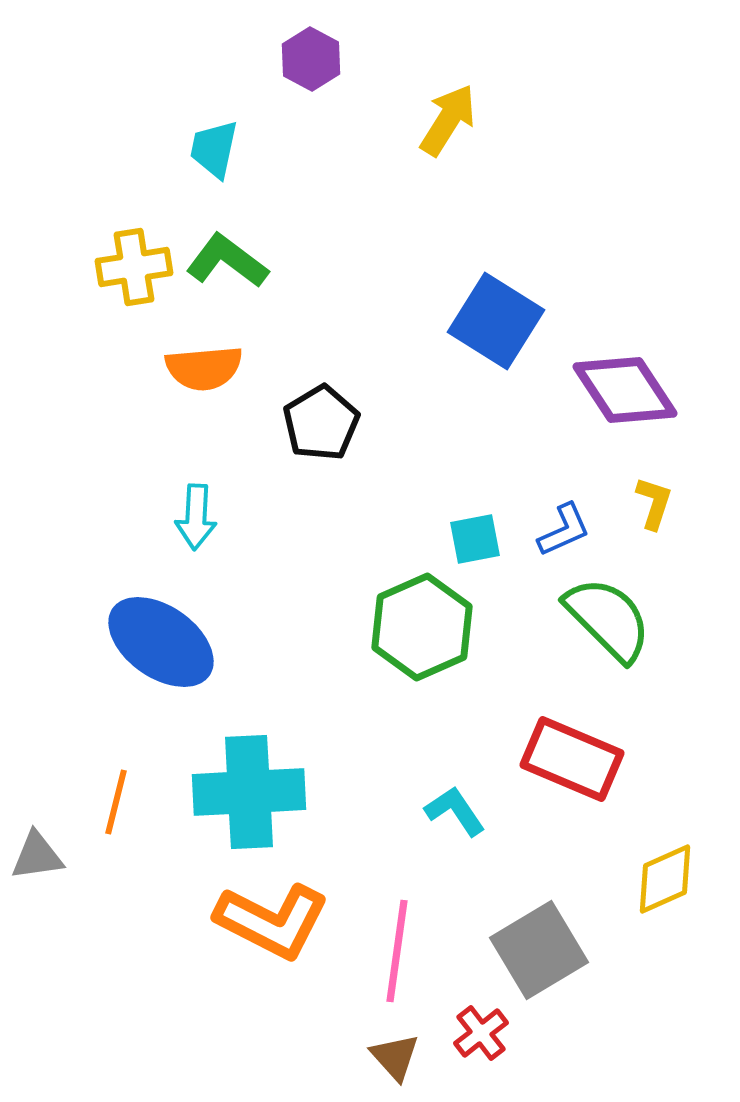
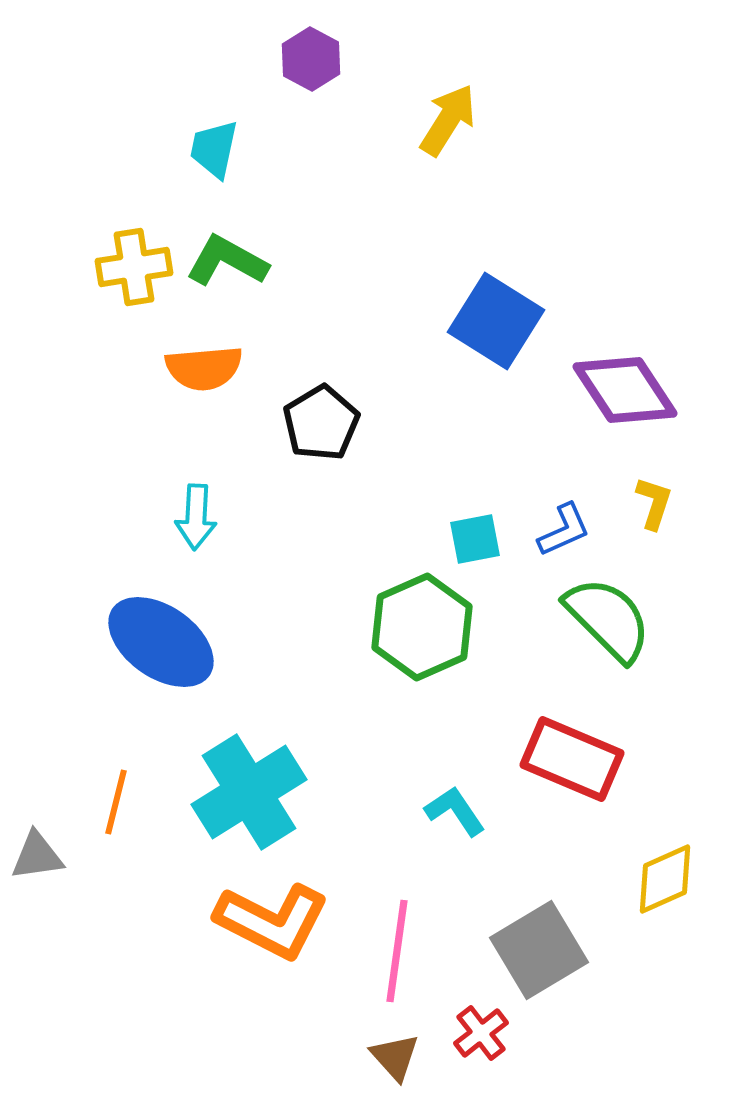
green L-shape: rotated 8 degrees counterclockwise
cyan cross: rotated 29 degrees counterclockwise
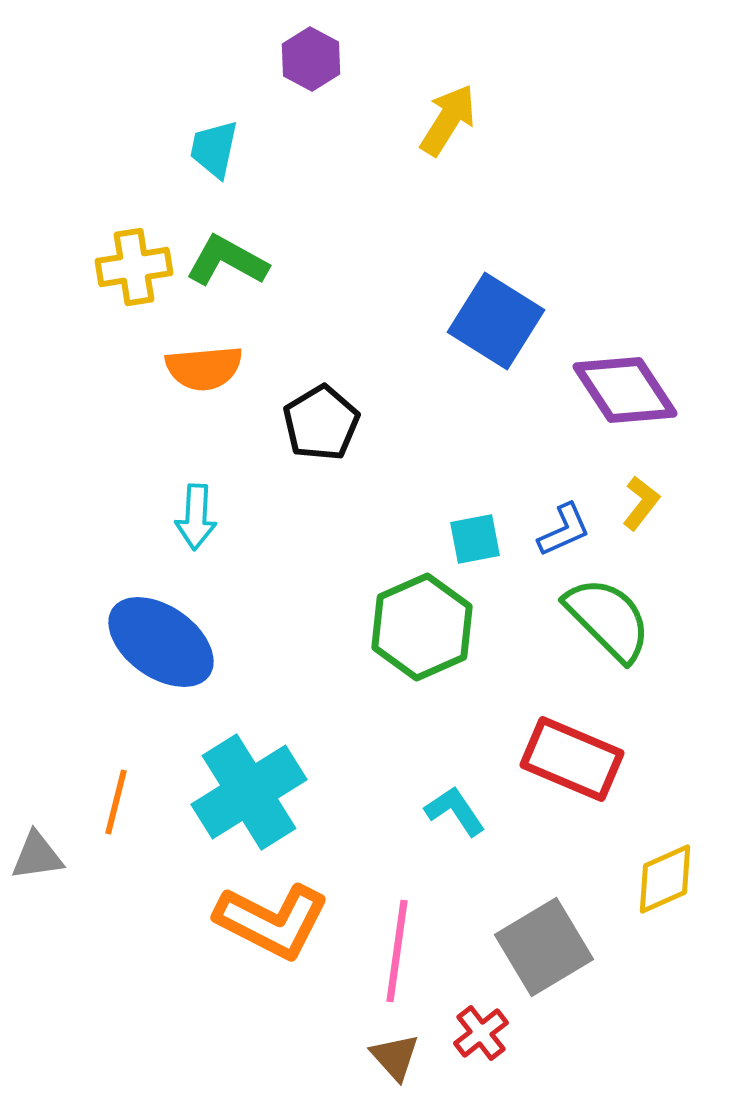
yellow L-shape: moved 13 px left; rotated 20 degrees clockwise
gray square: moved 5 px right, 3 px up
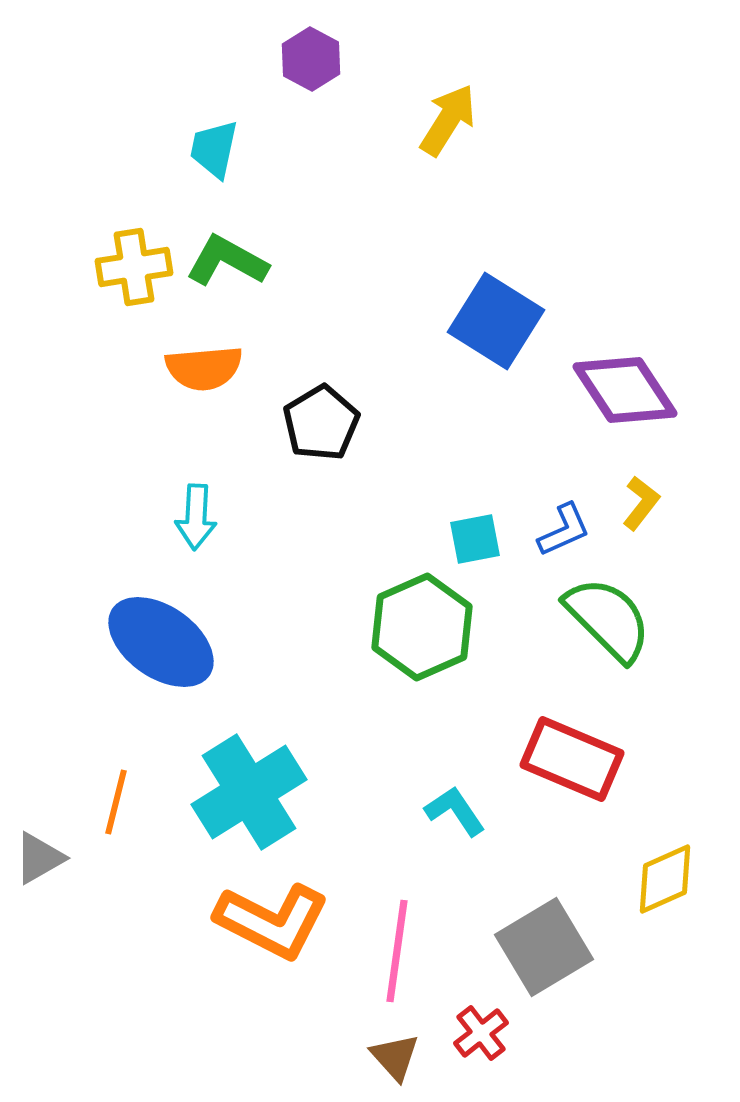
gray triangle: moved 2 px right, 2 px down; rotated 22 degrees counterclockwise
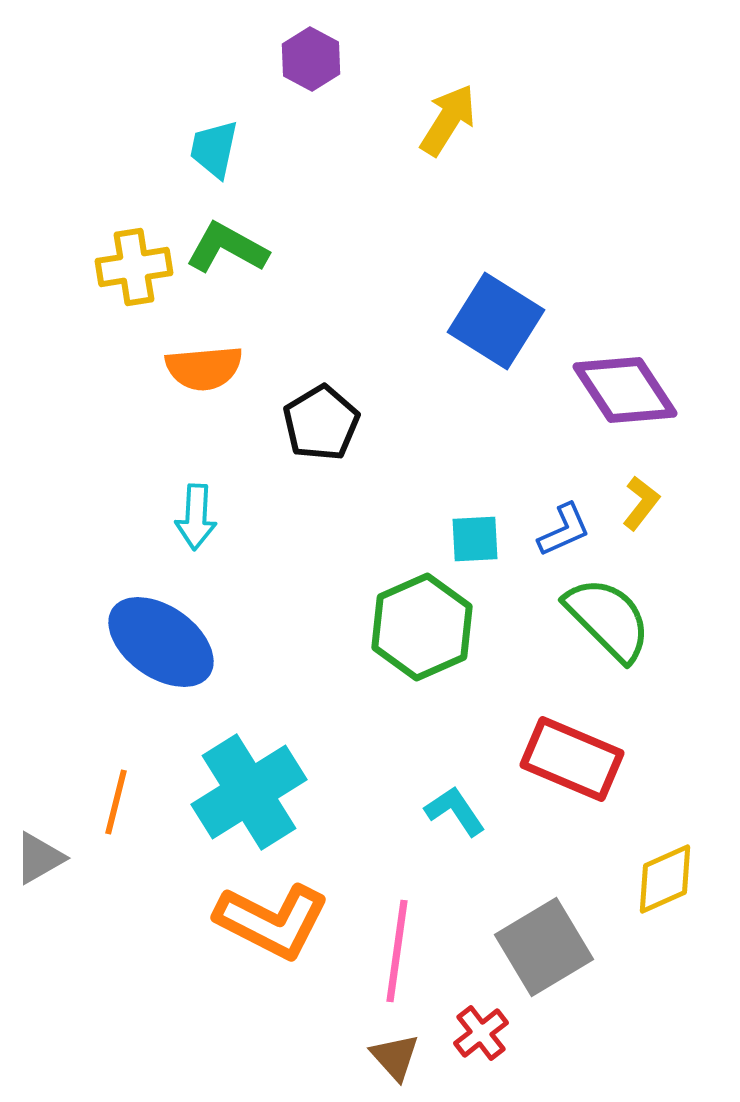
green L-shape: moved 13 px up
cyan square: rotated 8 degrees clockwise
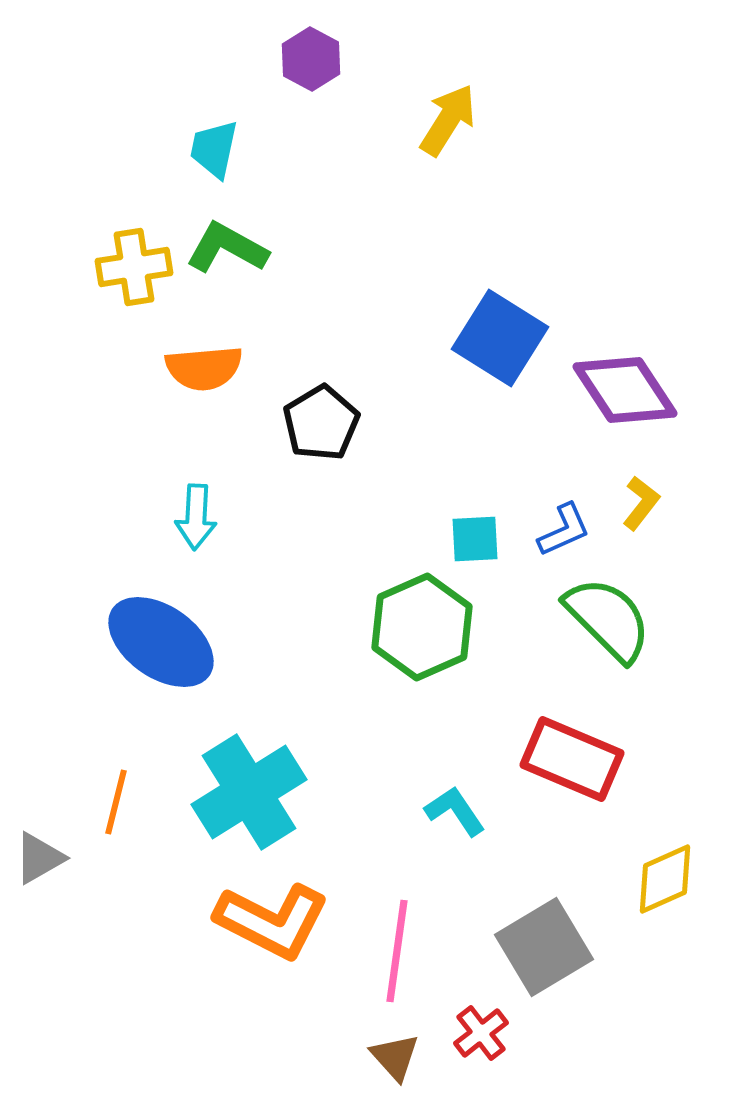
blue square: moved 4 px right, 17 px down
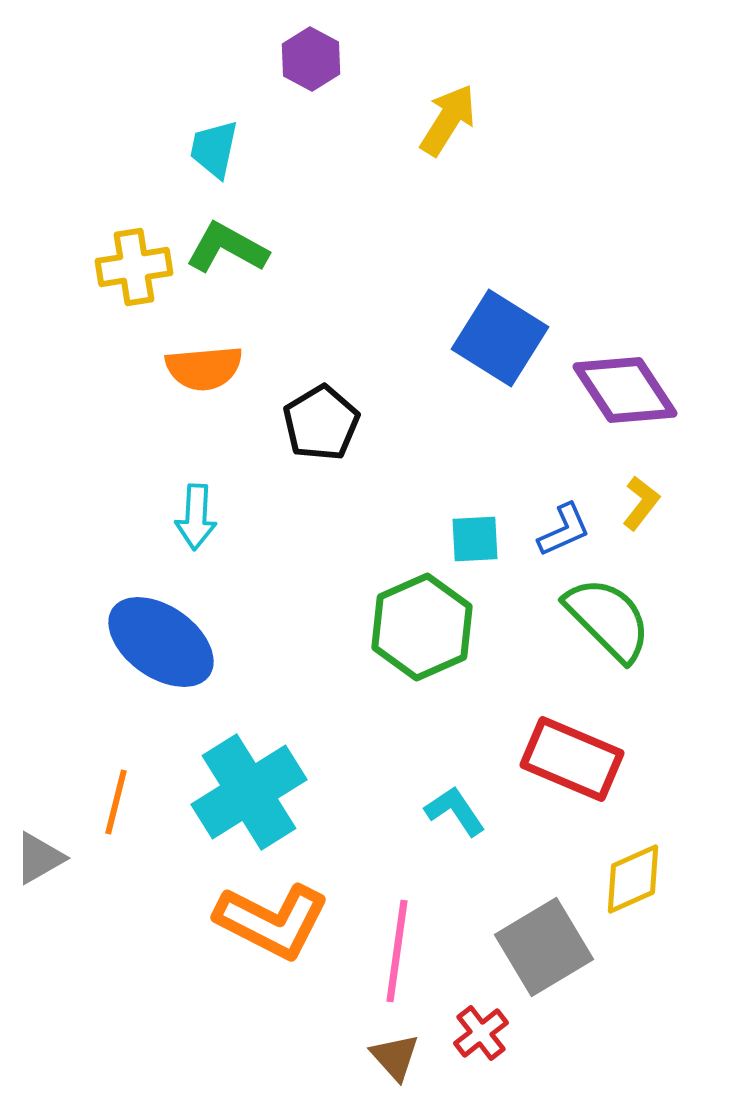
yellow diamond: moved 32 px left
